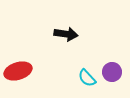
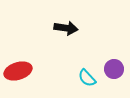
black arrow: moved 6 px up
purple circle: moved 2 px right, 3 px up
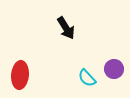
black arrow: rotated 50 degrees clockwise
red ellipse: moved 2 px right, 4 px down; rotated 68 degrees counterclockwise
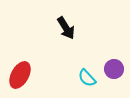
red ellipse: rotated 24 degrees clockwise
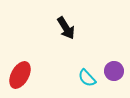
purple circle: moved 2 px down
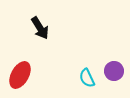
black arrow: moved 26 px left
cyan semicircle: rotated 18 degrees clockwise
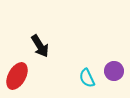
black arrow: moved 18 px down
red ellipse: moved 3 px left, 1 px down
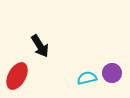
purple circle: moved 2 px left, 2 px down
cyan semicircle: rotated 102 degrees clockwise
